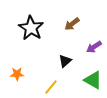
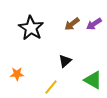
purple arrow: moved 23 px up
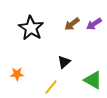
black triangle: moved 1 px left, 1 px down
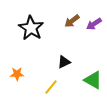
brown arrow: moved 3 px up
black triangle: rotated 16 degrees clockwise
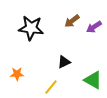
purple arrow: moved 3 px down
black star: rotated 25 degrees counterclockwise
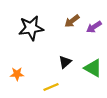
black star: rotated 15 degrees counterclockwise
black triangle: moved 1 px right; rotated 16 degrees counterclockwise
green triangle: moved 12 px up
yellow line: rotated 28 degrees clockwise
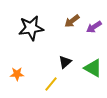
yellow line: moved 3 px up; rotated 28 degrees counterclockwise
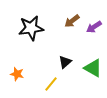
orange star: rotated 16 degrees clockwise
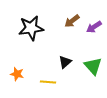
green triangle: moved 2 px up; rotated 18 degrees clockwise
yellow line: moved 3 px left, 2 px up; rotated 56 degrees clockwise
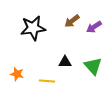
black star: moved 2 px right
black triangle: rotated 40 degrees clockwise
yellow line: moved 1 px left, 1 px up
